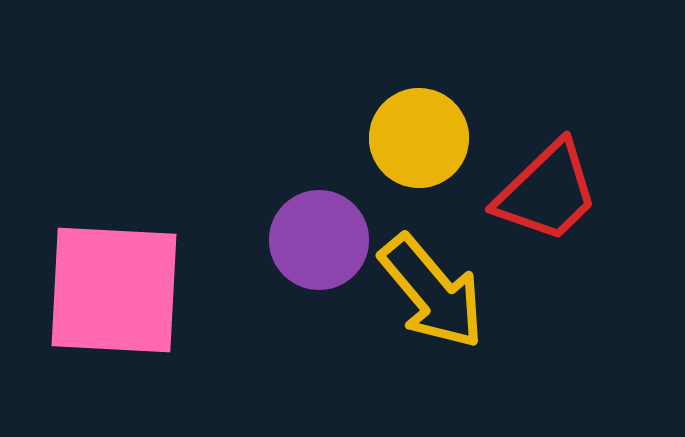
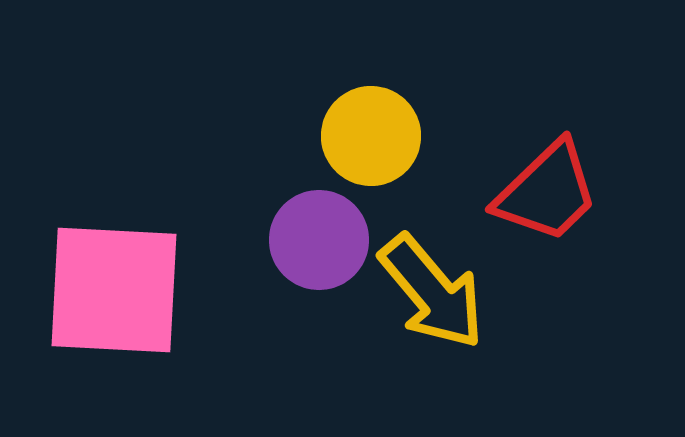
yellow circle: moved 48 px left, 2 px up
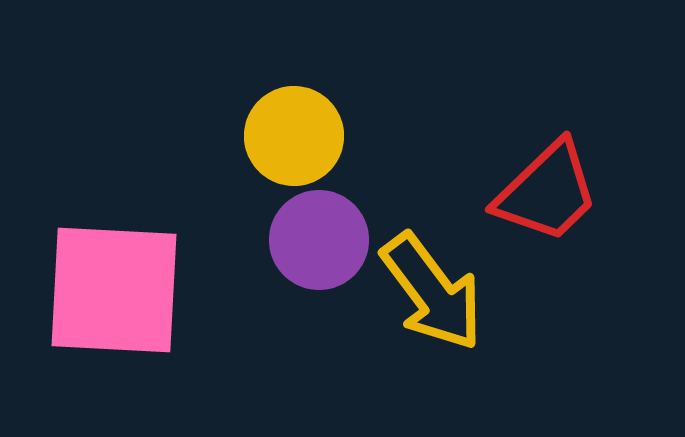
yellow circle: moved 77 px left
yellow arrow: rotated 3 degrees clockwise
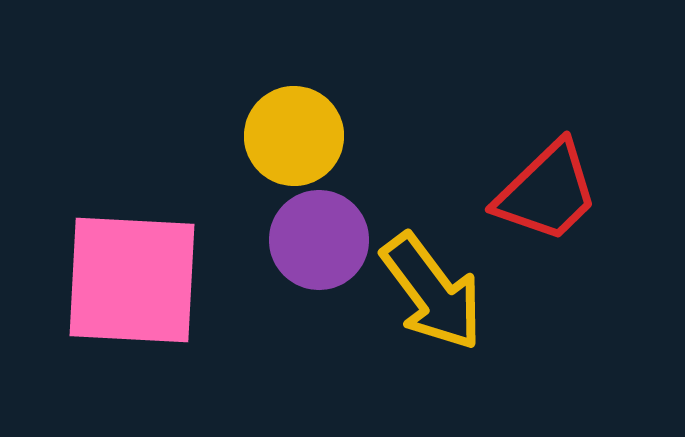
pink square: moved 18 px right, 10 px up
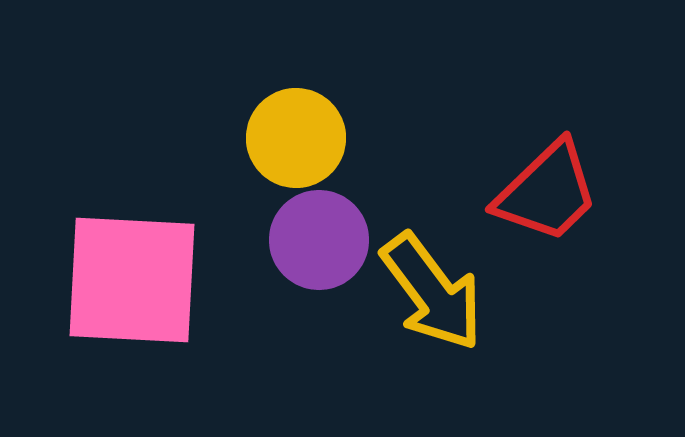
yellow circle: moved 2 px right, 2 px down
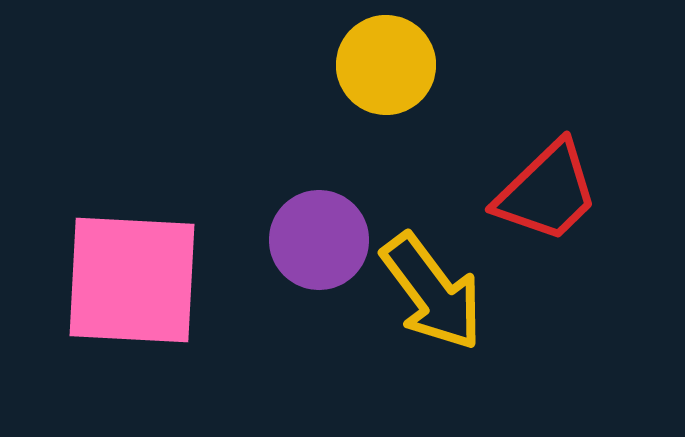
yellow circle: moved 90 px right, 73 px up
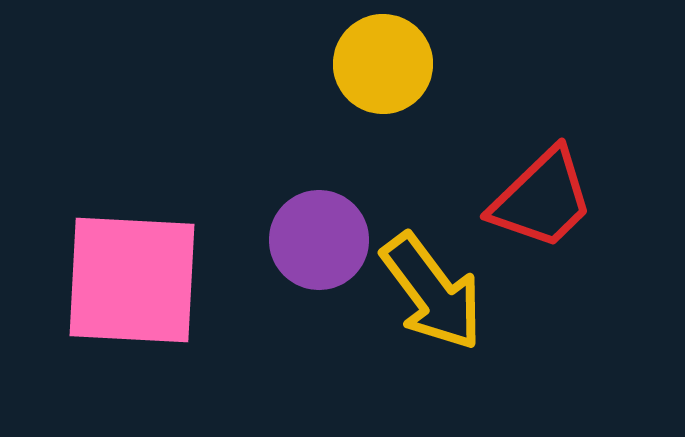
yellow circle: moved 3 px left, 1 px up
red trapezoid: moved 5 px left, 7 px down
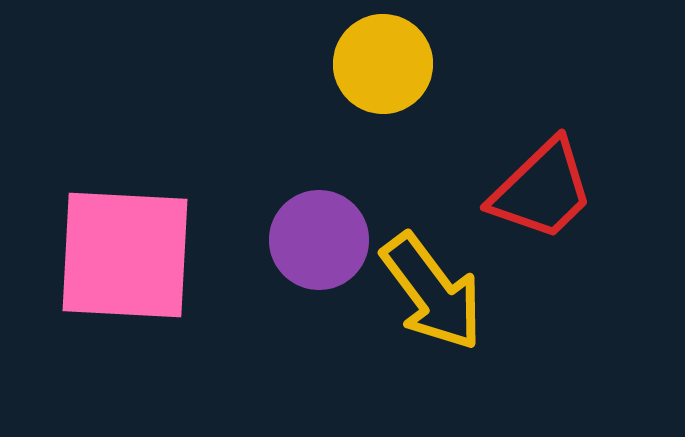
red trapezoid: moved 9 px up
pink square: moved 7 px left, 25 px up
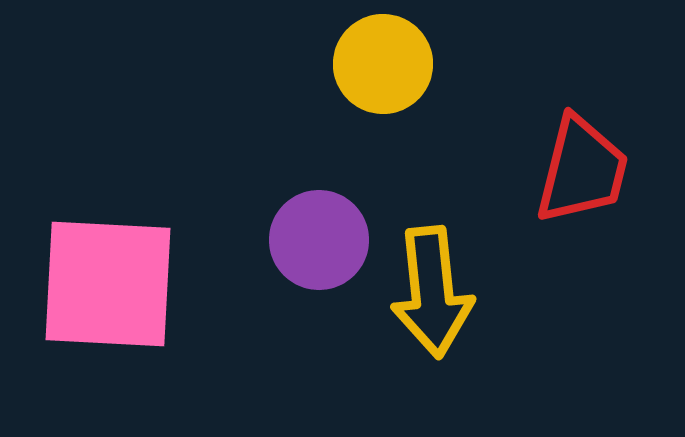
red trapezoid: moved 40 px right, 20 px up; rotated 32 degrees counterclockwise
pink square: moved 17 px left, 29 px down
yellow arrow: rotated 31 degrees clockwise
